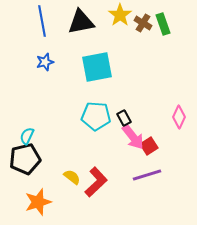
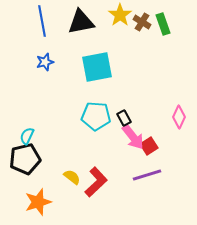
brown cross: moved 1 px left, 1 px up
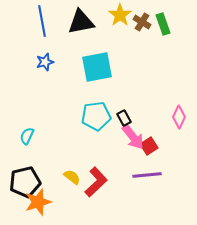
cyan pentagon: rotated 12 degrees counterclockwise
black pentagon: moved 23 px down
purple line: rotated 12 degrees clockwise
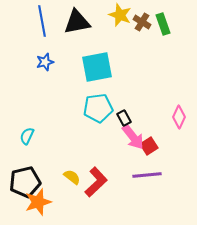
yellow star: rotated 15 degrees counterclockwise
black triangle: moved 4 px left
cyan pentagon: moved 2 px right, 8 px up
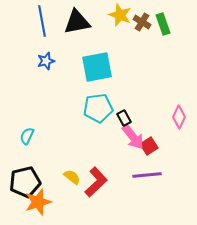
blue star: moved 1 px right, 1 px up
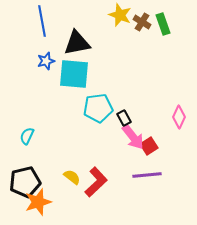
black triangle: moved 21 px down
cyan square: moved 23 px left, 7 px down; rotated 16 degrees clockwise
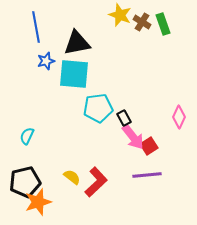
blue line: moved 6 px left, 6 px down
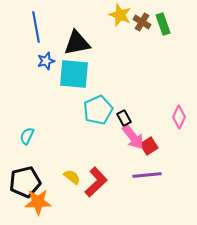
cyan pentagon: moved 2 px down; rotated 16 degrees counterclockwise
orange star: rotated 16 degrees clockwise
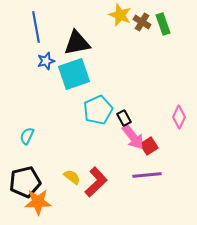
cyan square: rotated 24 degrees counterclockwise
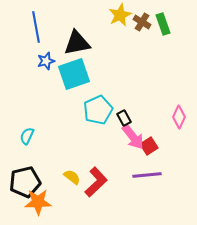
yellow star: rotated 25 degrees clockwise
